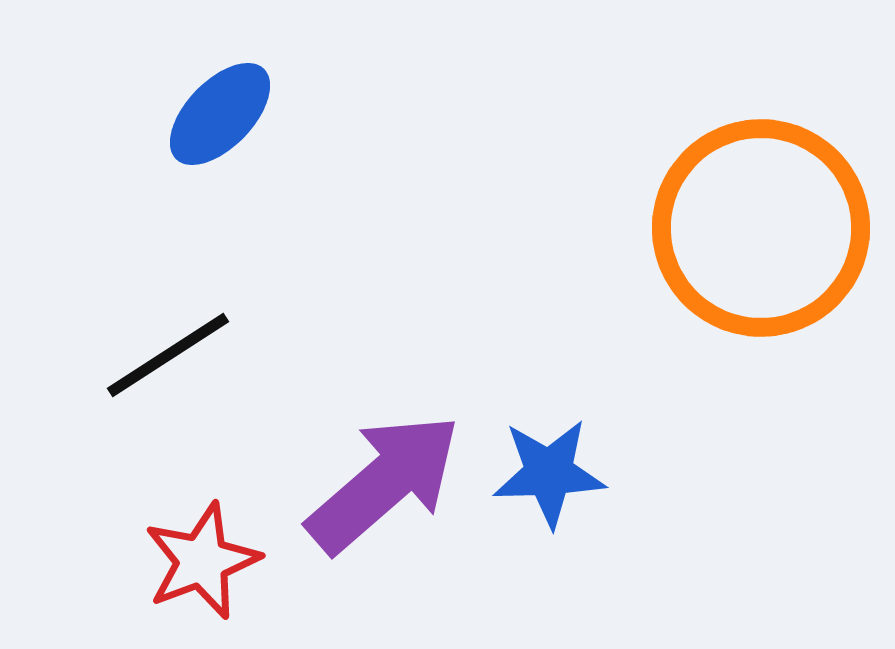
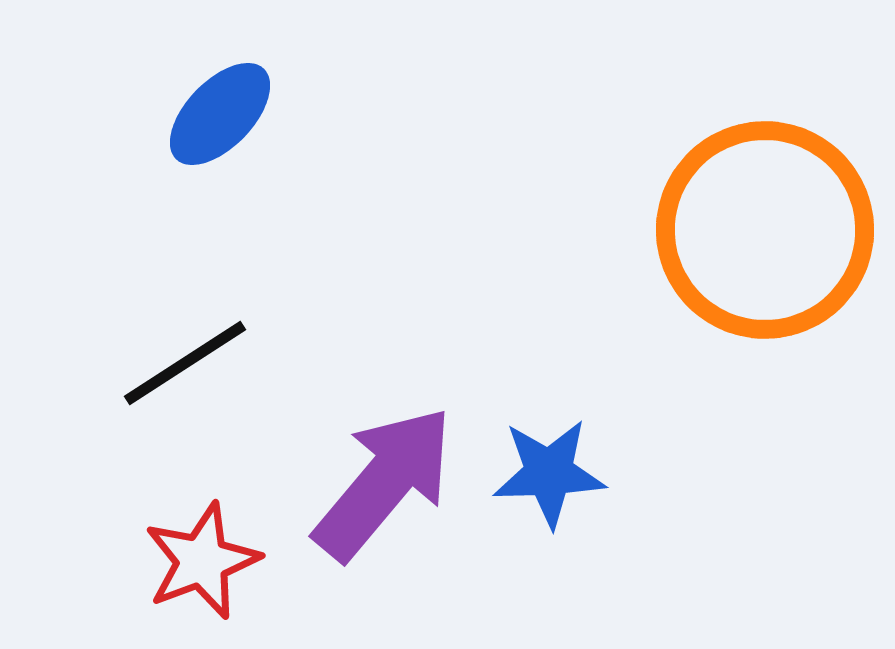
orange circle: moved 4 px right, 2 px down
black line: moved 17 px right, 8 px down
purple arrow: rotated 9 degrees counterclockwise
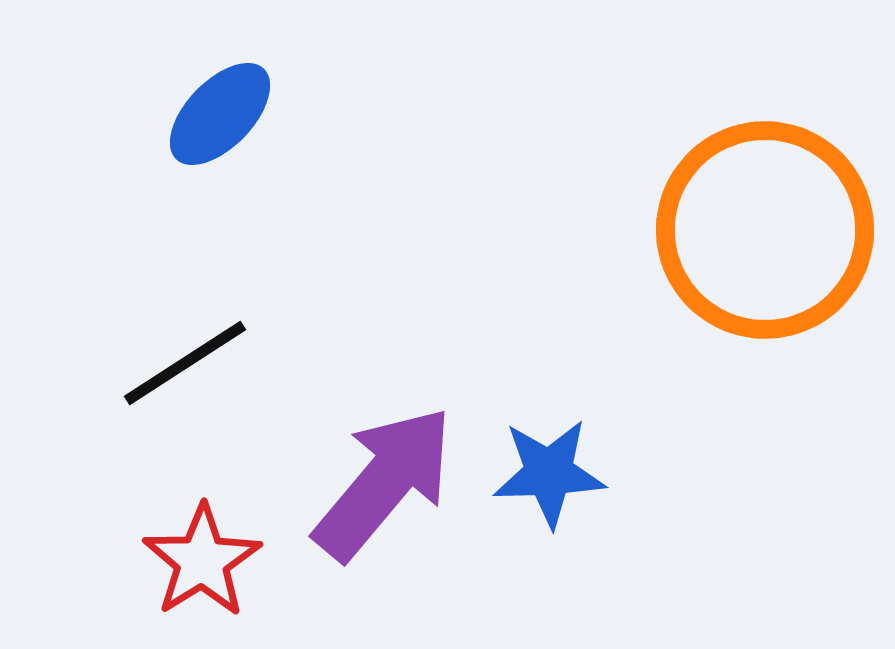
red star: rotated 11 degrees counterclockwise
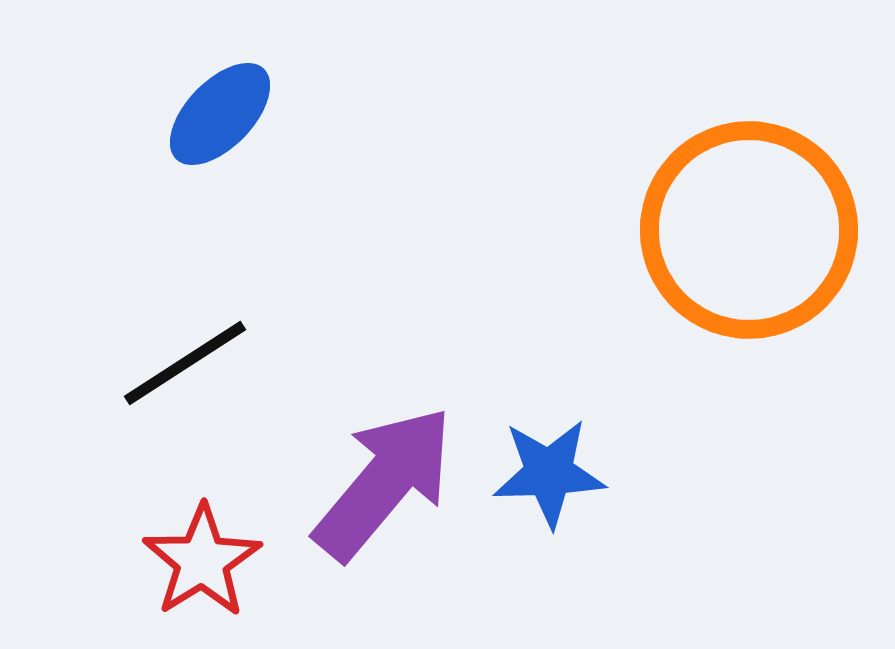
orange circle: moved 16 px left
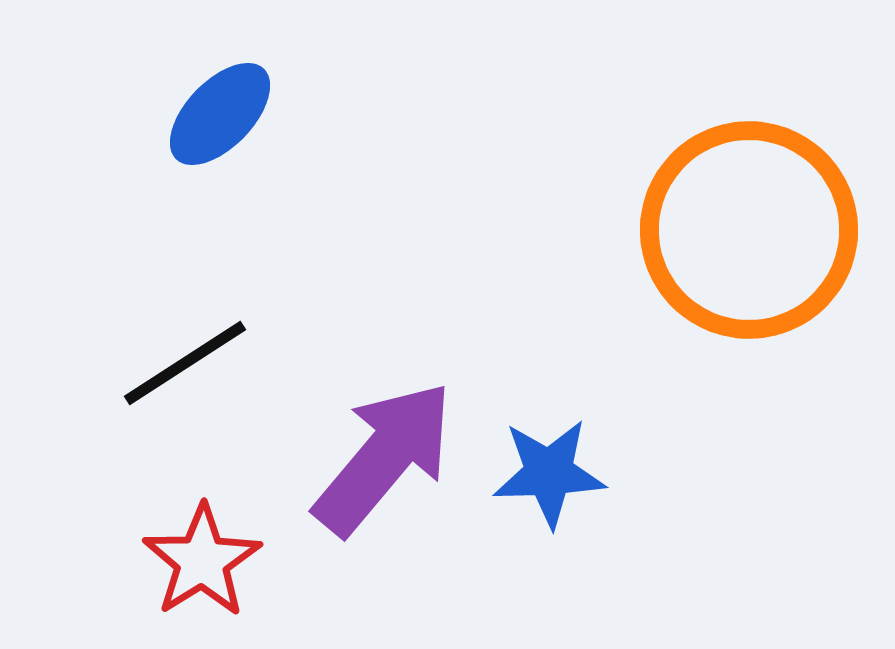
purple arrow: moved 25 px up
